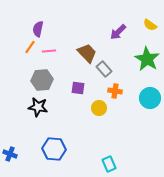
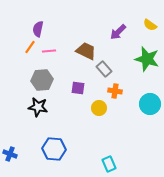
brown trapezoid: moved 1 px left, 2 px up; rotated 20 degrees counterclockwise
green star: rotated 15 degrees counterclockwise
cyan circle: moved 6 px down
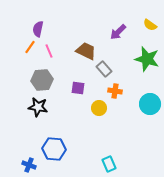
pink line: rotated 72 degrees clockwise
blue cross: moved 19 px right, 11 px down
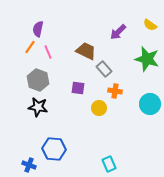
pink line: moved 1 px left, 1 px down
gray hexagon: moved 4 px left; rotated 25 degrees clockwise
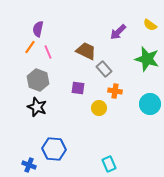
black star: moved 1 px left; rotated 12 degrees clockwise
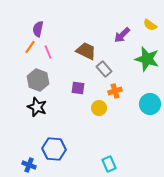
purple arrow: moved 4 px right, 3 px down
orange cross: rotated 24 degrees counterclockwise
